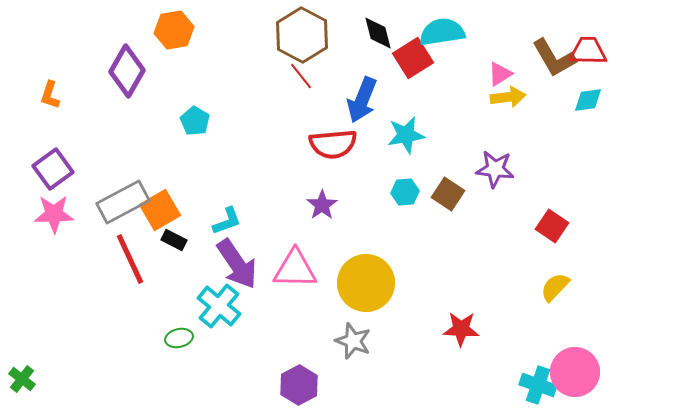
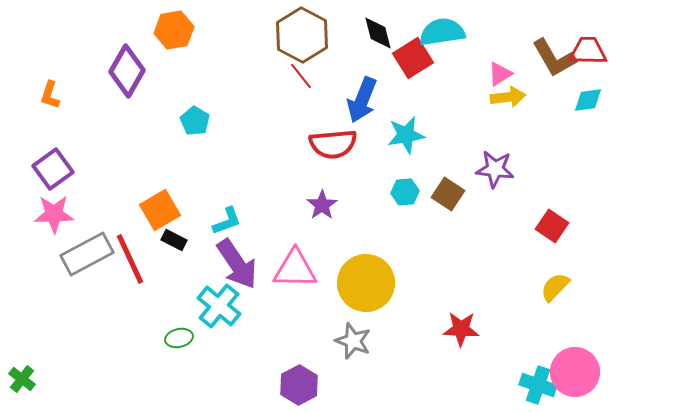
gray rectangle at (123, 202): moved 36 px left, 52 px down
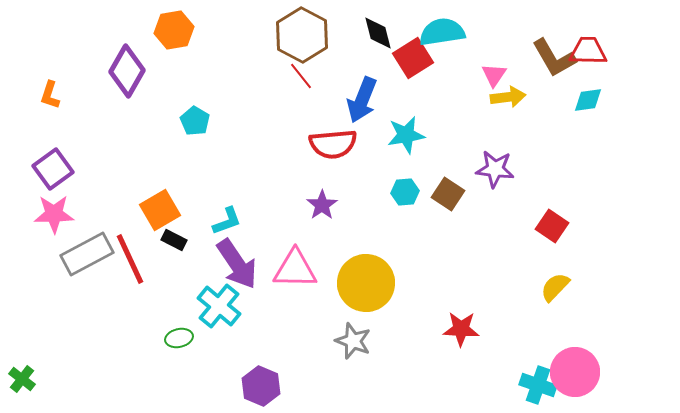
pink triangle at (500, 74): moved 6 px left, 1 px down; rotated 24 degrees counterclockwise
purple hexagon at (299, 385): moved 38 px left, 1 px down; rotated 9 degrees counterclockwise
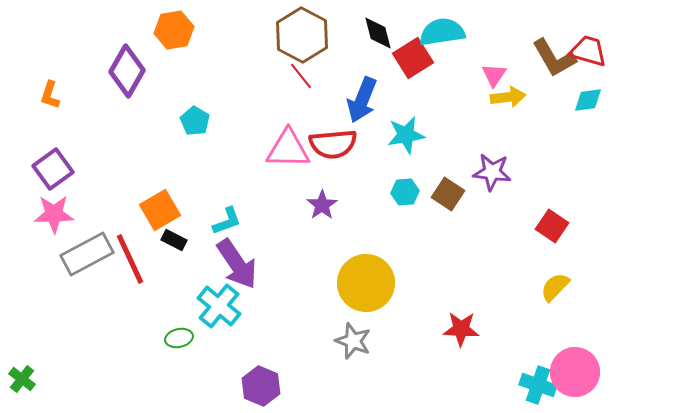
red trapezoid at (588, 51): rotated 15 degrees clockwise
purple star at (495, 169): moved 3 px left, 3 px down
pink triangle at (295, 269): moved 7 px left, 120 px up
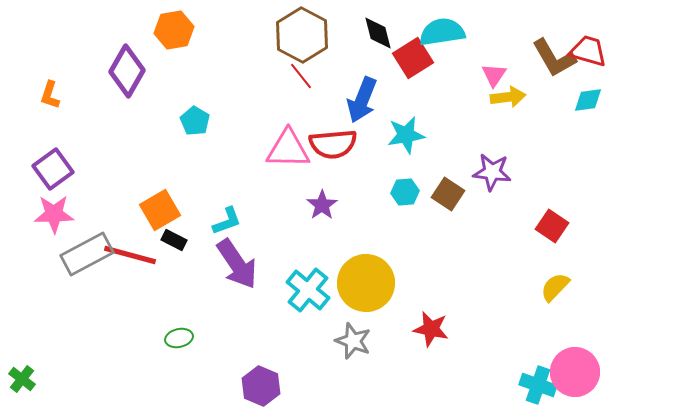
red line at (130, 259): moved 4 px up; rotated 50 degrees counterclockwise
cyan cross at (219, 306): moved 89 px right, 16 px up
red star at (461, 329): moved 30 px left; rotated 9 degrees clockwise
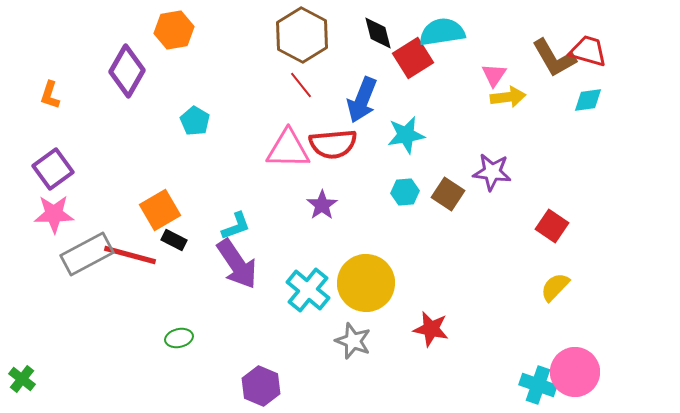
red line at (301, 76): moved 9 px down
cyan L-shape at (227, 221): moved 9 px right, 5 px down
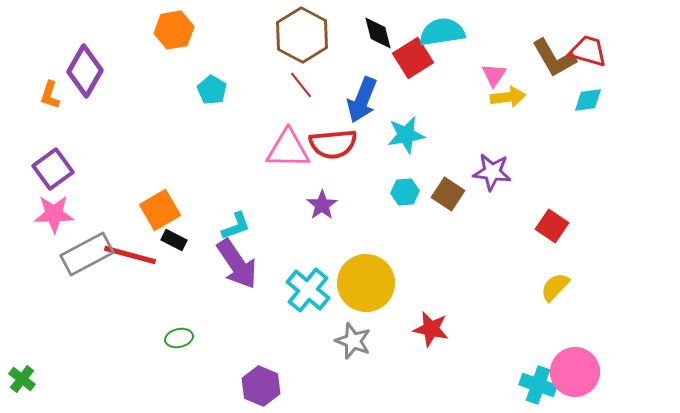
purple diamond at (127, 71): moved 42 px left
cyan pentagon at (195, 121): moved 17 px right, 31 px up
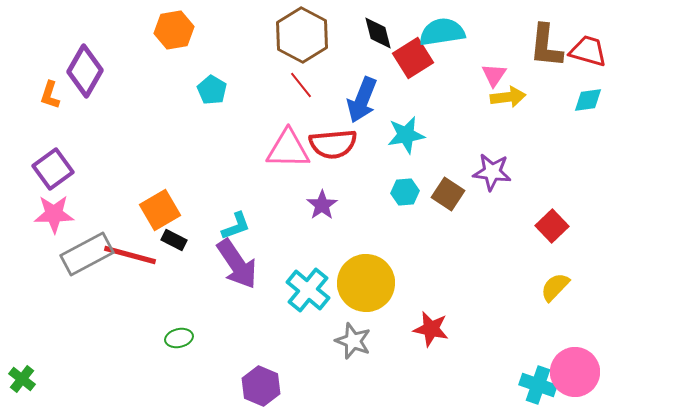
brown L-shape at (554, 58): moved 8 px left, 12 px up; rotated 36 degrees clockwise
red square at (552, 226): rotated 12 degrees clockwise
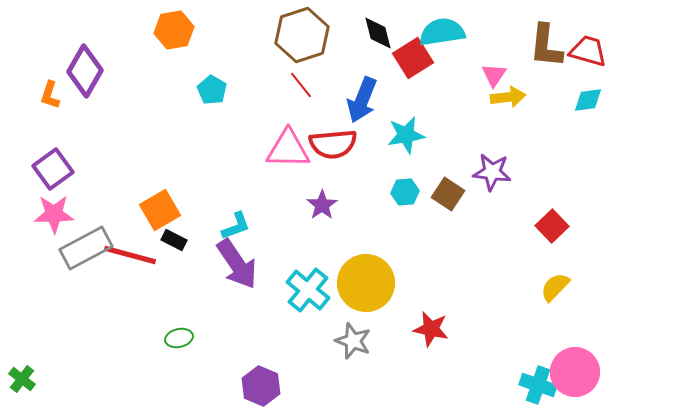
brown hexagon at (302, 35): rotated 14 degrees clockwise
gray rectangle at (87, 254): moved 1 px left, 6 px up
